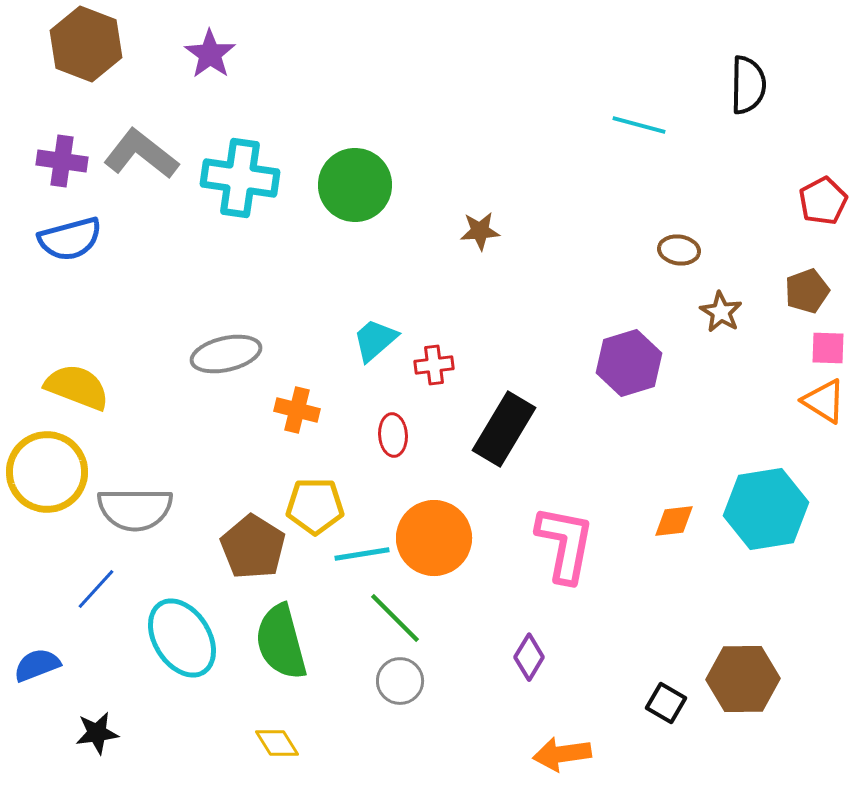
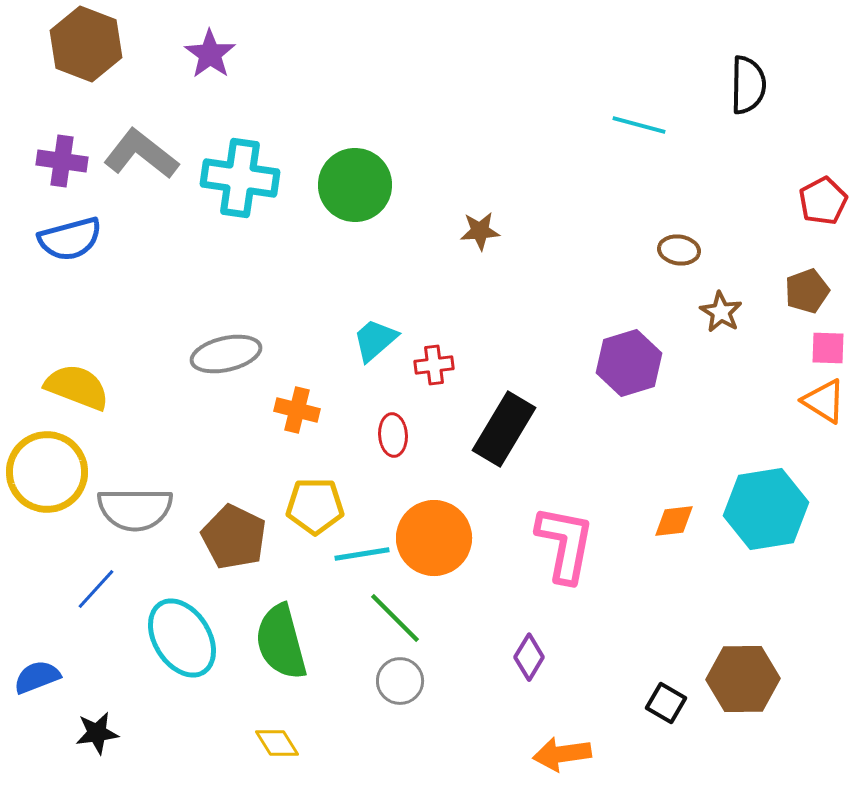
brown pentagon at (253, 547): moved 19 px left, 10 px up; rotated 6 degrees counterclockwise
blue semicircle at (37, 665): moved 12 px down
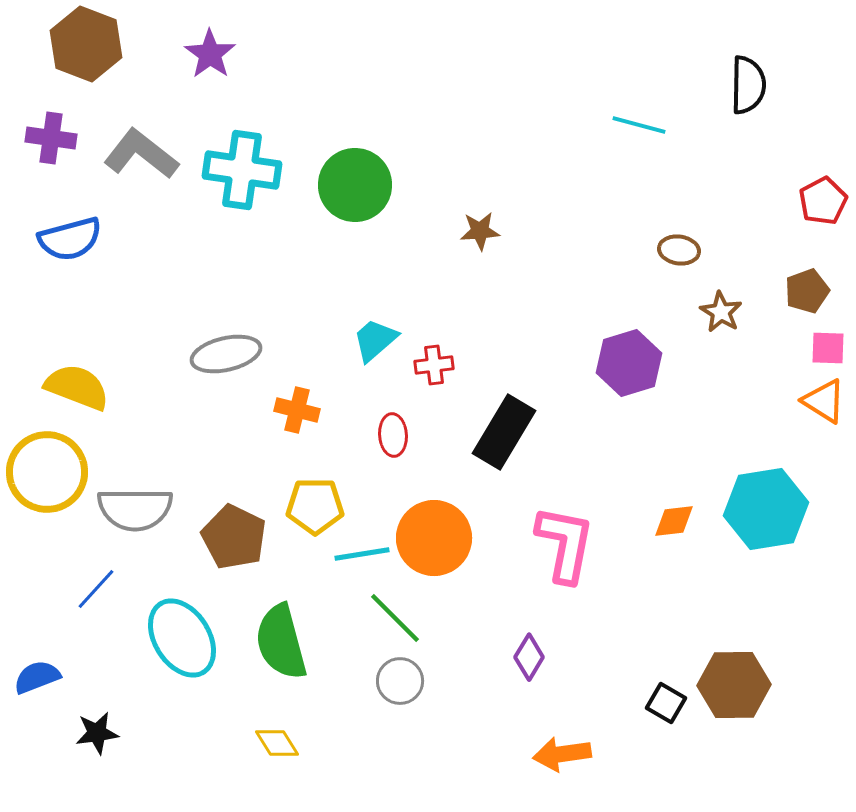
purple cross at (62, 161): moved 11 px left, 23 px up
cyan cross at (240, 178): moved 2 px right, 8 px up
black rectangle at (504, 429): moved 3 px down
brown hexagon at (743, 679): moved 9 px left, 6 px down
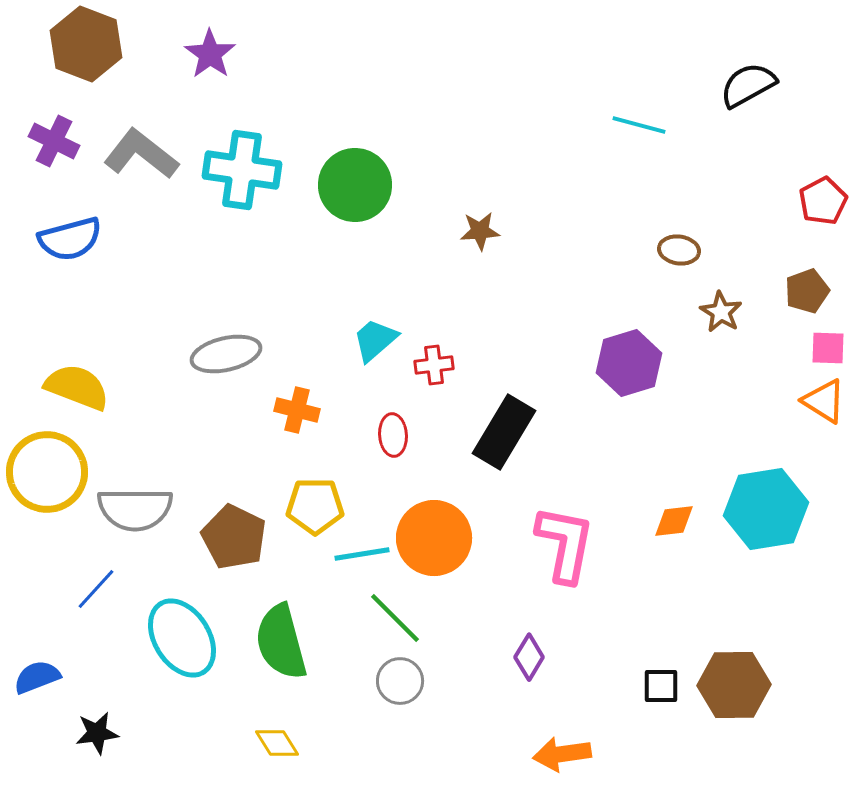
black semicircle at (748, 85): rotated 120 degrees counterclockwise
purple cross at (51, 138): moved 3 px right, 3 px down; rotated 18 degrees clockwise
black square at (666, 703): moved 5 px left, 17 px up; rotated 30 degrees counterclockwise
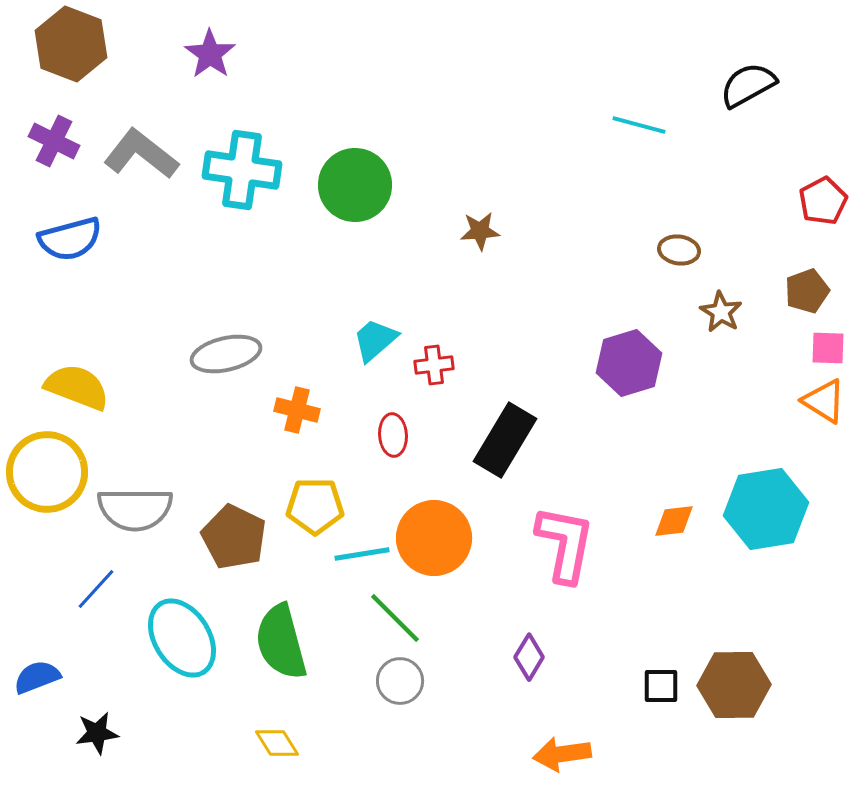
brown hexagon at (86, 44): moved 15 px left
black rectangle at (504, 432): moved 1 px right, 8 px down
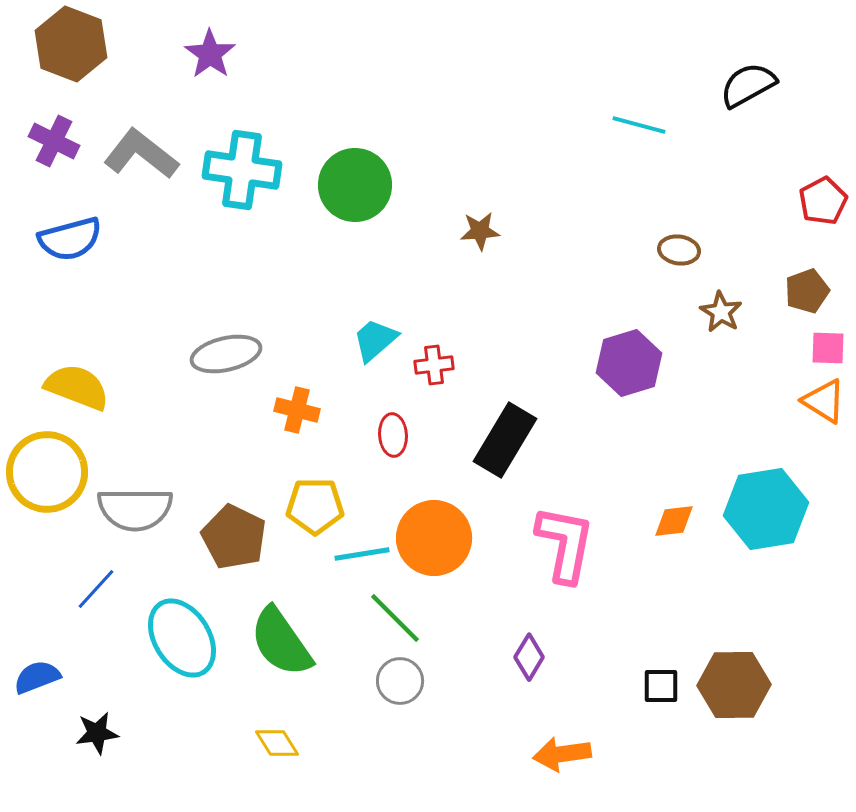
green semicircle at (281, 642): rotated 20 degrees counterclockwise
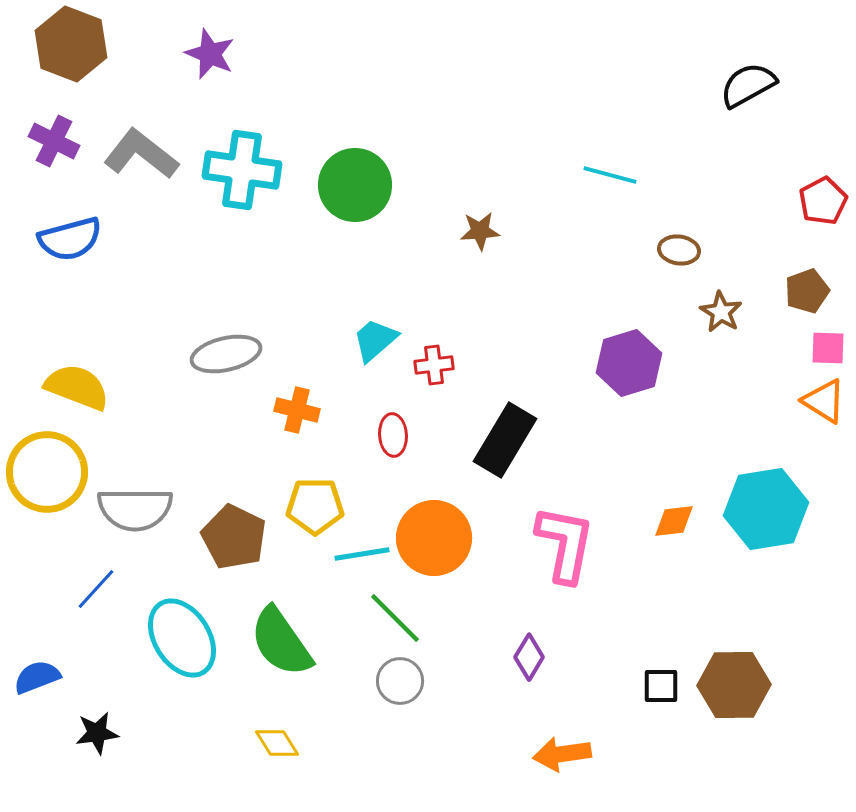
purple star at (210, 54): rotated 12 degrees counterclockwise
cyan line at (639, 125): moved 29 px left, 50 px down
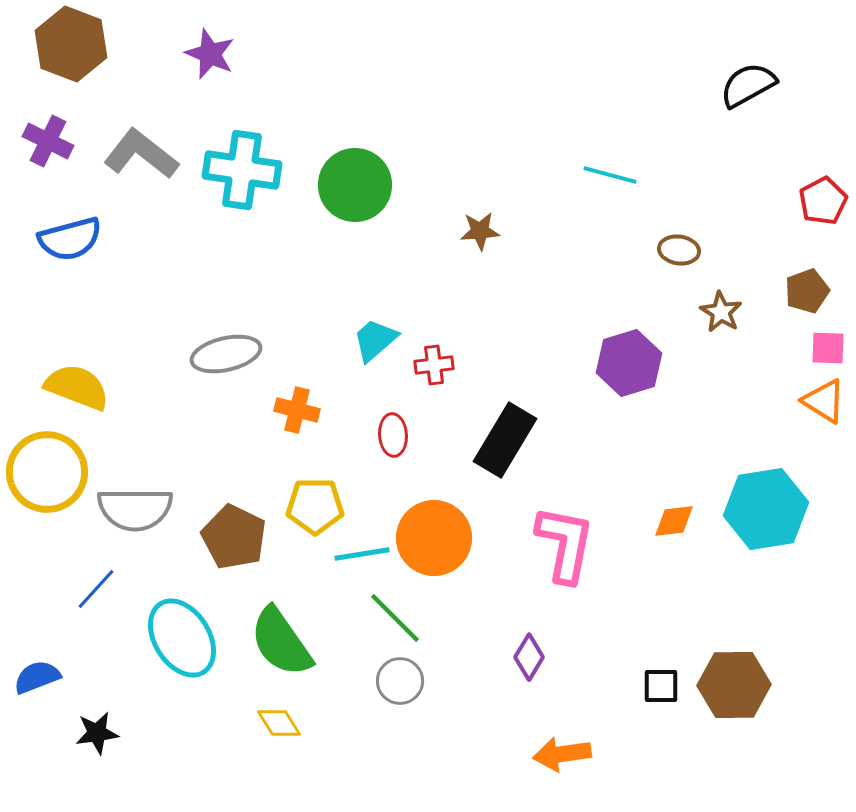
purple cross at (54, 141): moved 6 px left
yellow diamond at (277, 743): moved 2 px right, 20 px up
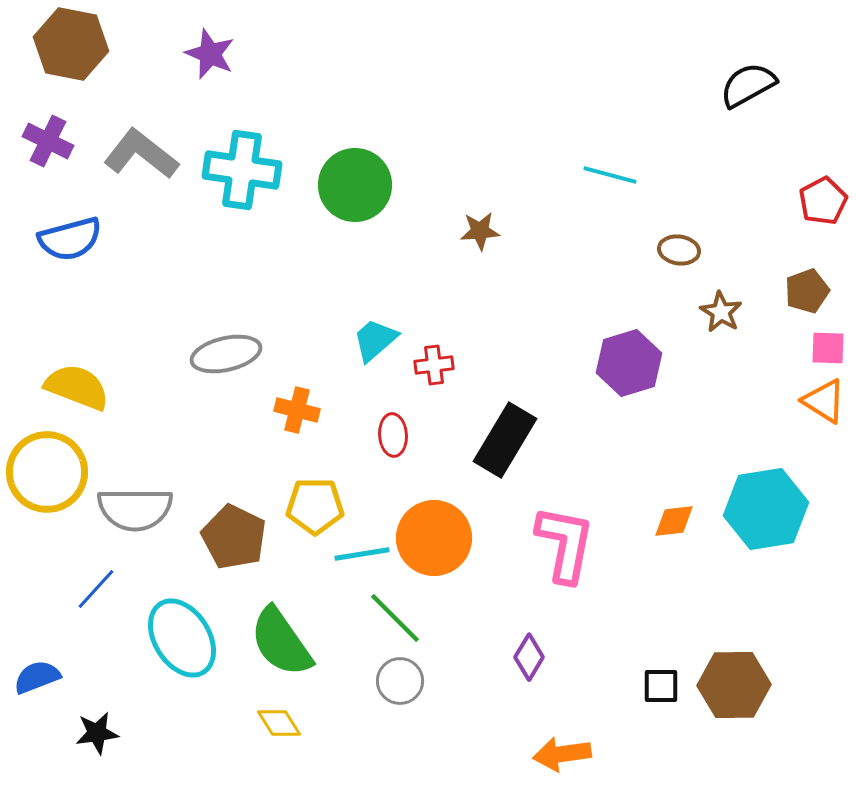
brown hexagon at (71, 44): rotated 10 degrees counterclockwise
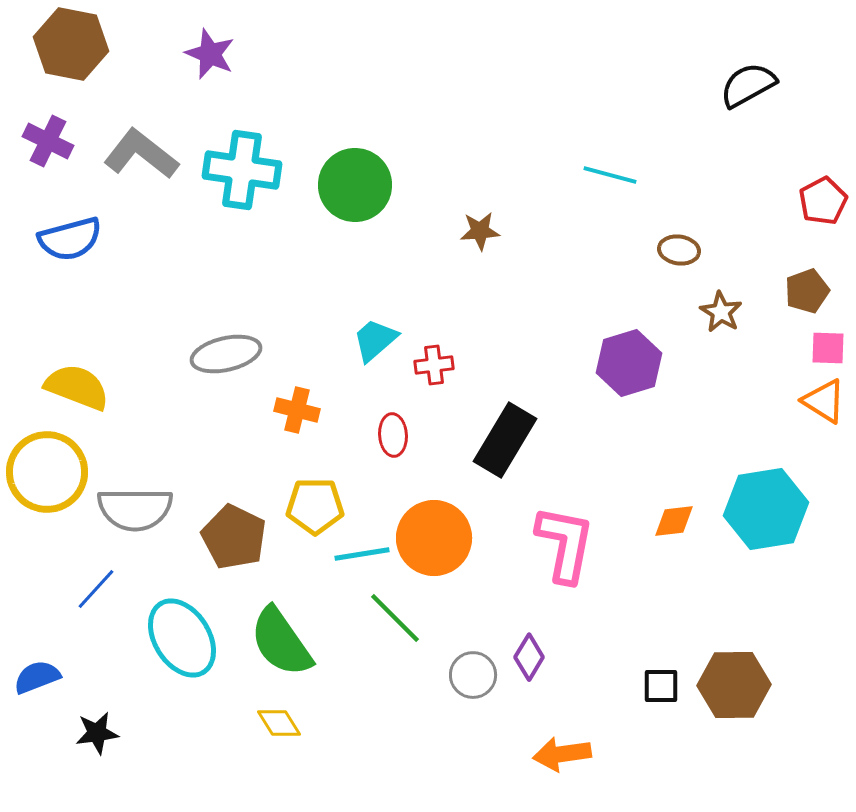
gray circle at (400, 681): moved 73 px right, 6 px up
